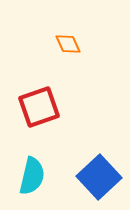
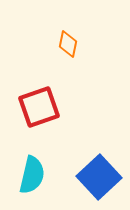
orange diamond: rotated 36 degrees clockwise
cyan semicircle: moved 1 px up
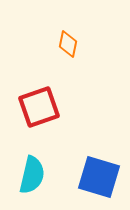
blue square: rotated 30 degrees counterclockwise
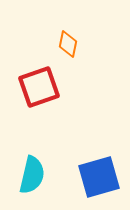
red square: moved 20 px up
blue square: rotated 33 degrees counterclockwise
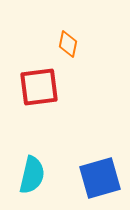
red square: rotated 12 degrees clockwise
blue square: moved 1 px right, 1 px down
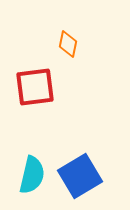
red square: moved 4 px left
blue square: moved 20 px left, 2 px up; rotated 15 degrees counterclockwise
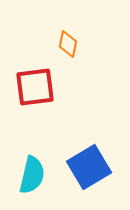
blue square: moved 9 px right, 9 px up
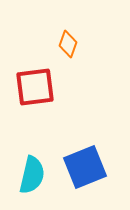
orange diamond: rotated 8 degrees clockwise
blue square: moved 4 px left; rotated 9 degrees clockwise
